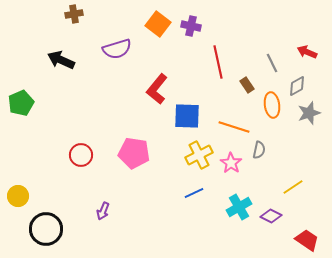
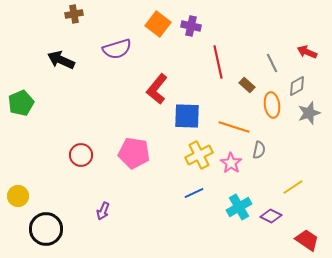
brown rectangle: rotated 14 degrees counterclockwise
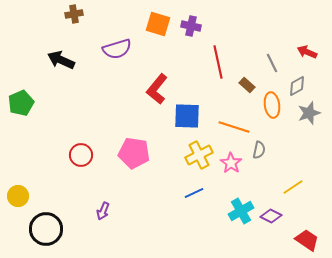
orange square: rotated 20 degrees counterclockwise
cyan cross: moved 2 px right, 4 px down
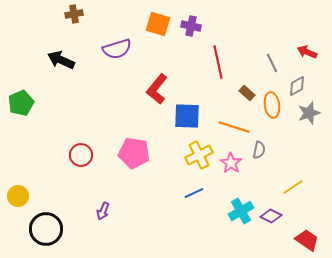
brown rectangle: moved 8 px down
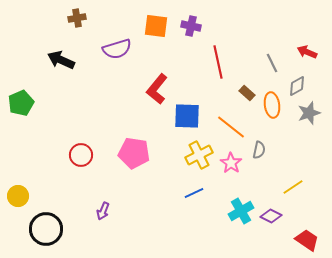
brown cross: moved 3 px right, 4 px down
orange square: moved 2 px left, 2 px down; rotated 10 degrees counterclockwise
orange line: moved 3 px left; rotated 20 degrees clockwise
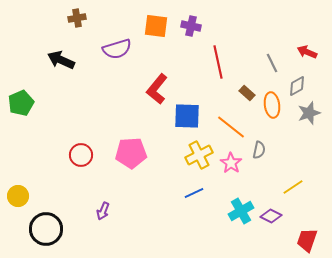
pink pentagon: moved 3 px left; rotated 12 degrees counterclockwise
red trapezoid: rotated 105 degrees counterclockwise
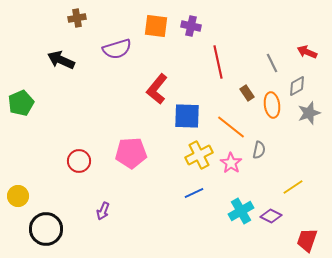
brown rectangle: rotated 14 degrees clockwise
red circle: moved 2 px left, 6 px down
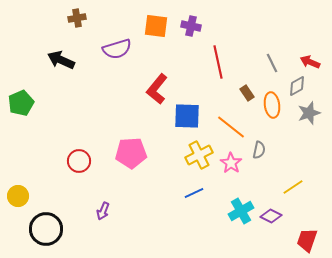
red arrow: moved 3 px right, 10 px down
